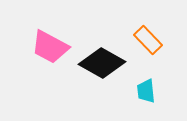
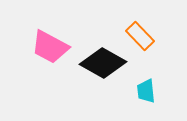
orange rectangle: moved 8 px left, 4 px up
black diamond: moved 1 px right
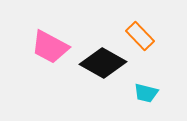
cyan trapezoid: moved 2 px down; rotated 70 degrees counterclockwise
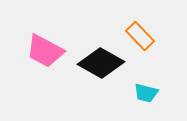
pink trapezoid: moved 5 px left, 4 px down
black diamond: moved 2 px left
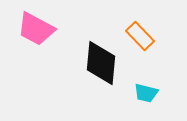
pink trapezoid: moved 9 px left, 22 px up
black diamond: rotated 66 degrees clockwise
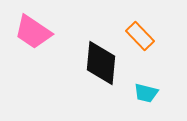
pink trapezoid: moved 3 px left, 3 px down; rotated 6 degrees clockwise
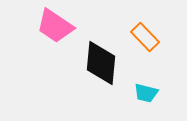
pink trapezoid: moved 22 px right, 6 px up
orange rectangle: moved 5 px right, 1 px down
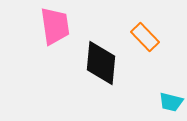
pink trapezoid: rotated 132 degrees counterclockwise
cyan trapezoid: moved 25 px right, 9 px down
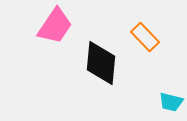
pink trapezoid: rotated 42 degrees clockwise
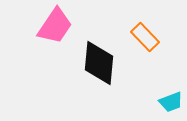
black diamond: moved 2 px left
cyan trapezoid: rotated 35 degrees counterclockwise
